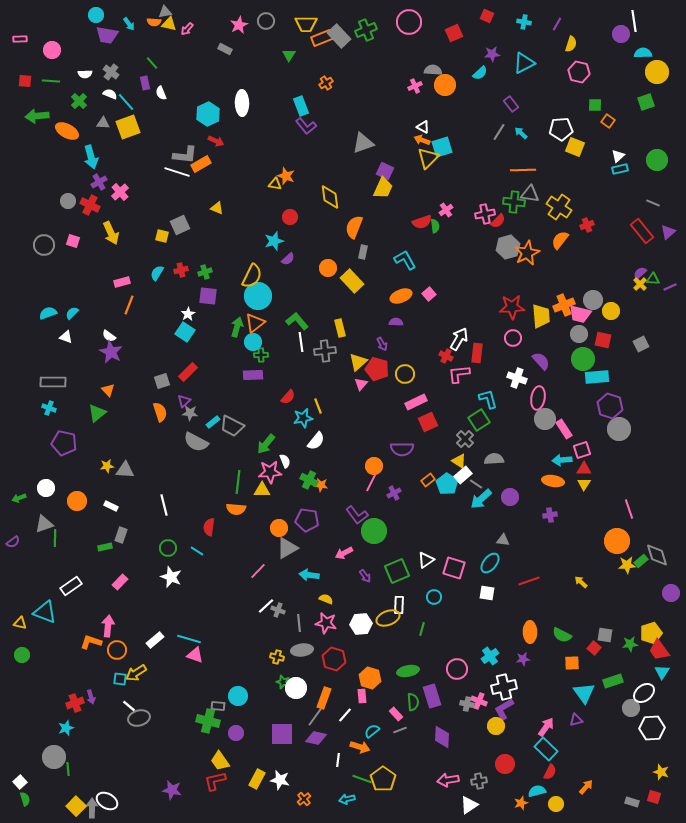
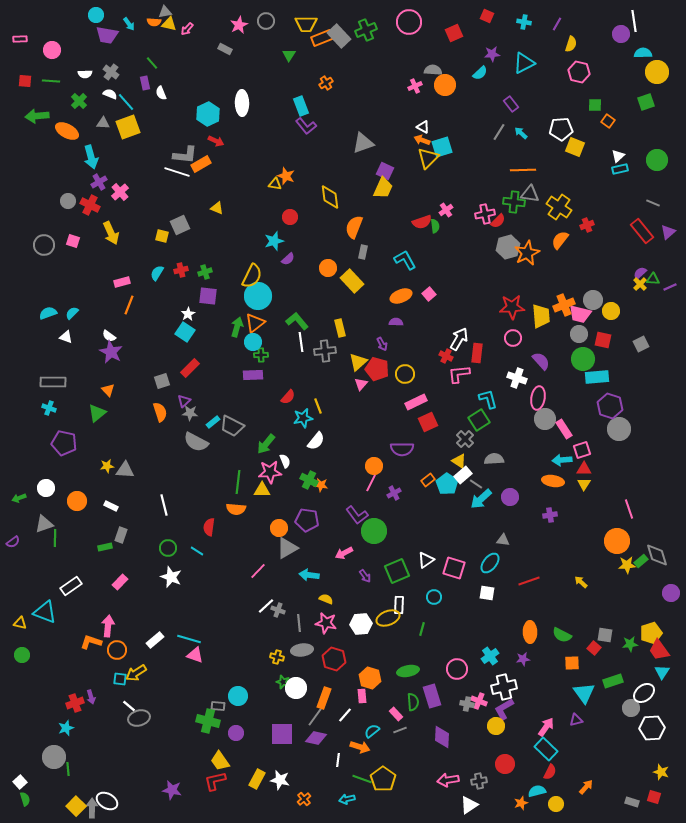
red rectangle at (188, 372): moved 2 px right, 4 px up
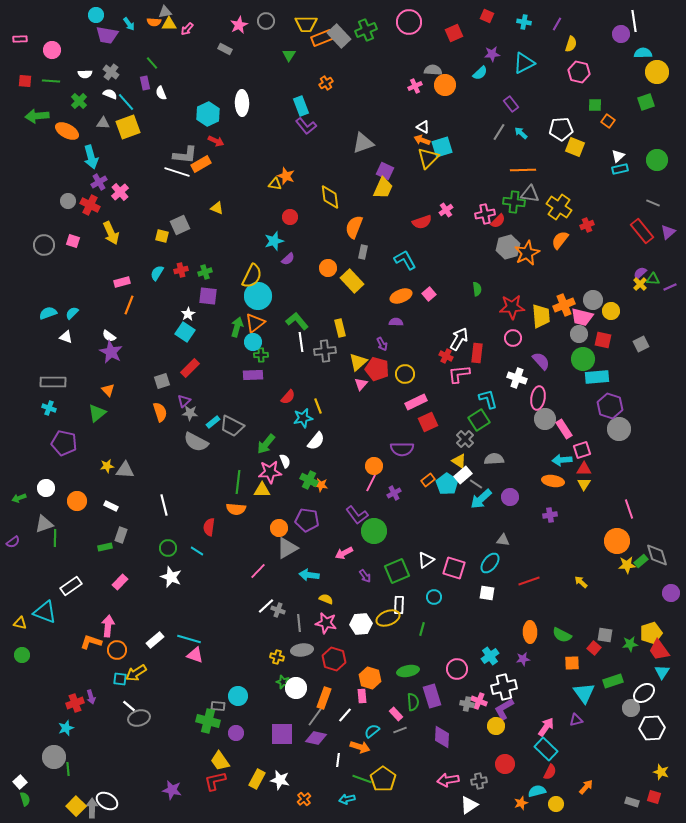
yellow triangle at (169, 24): rotated 14 degrees counterclockwise
green semicircle at (435, 226): moved 42 px right, 63 px down
pink trapezoid at (580, 314): moved 2 px right, 3 px down
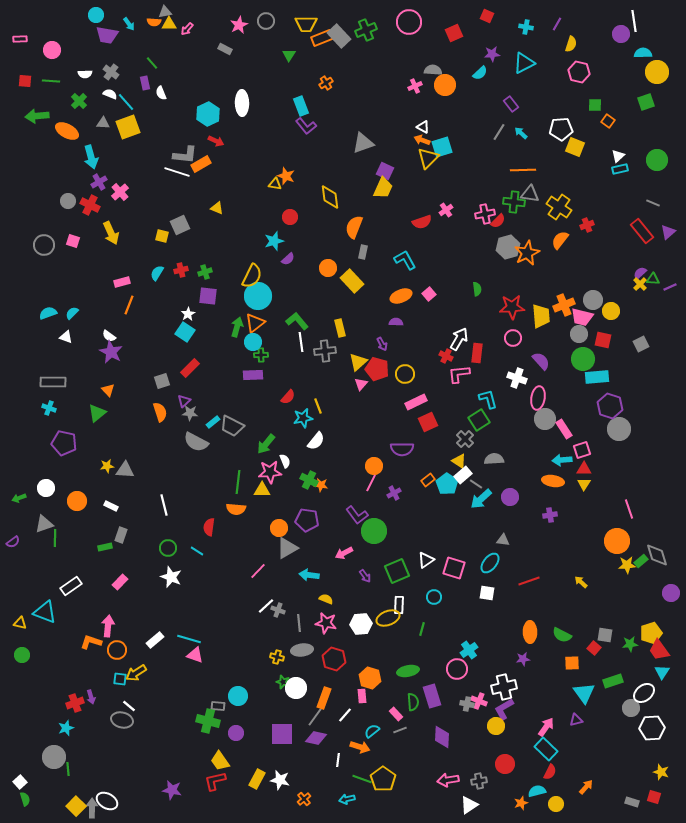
cyan cross at (524, 22): moved 2 px right, 5 px down
cyan cross at (490, 656): moved 21 px left, 6 px up
gray ellipse at (139, 718): moved 17 px left, 2 px down; rotated 30 degrees clockwise
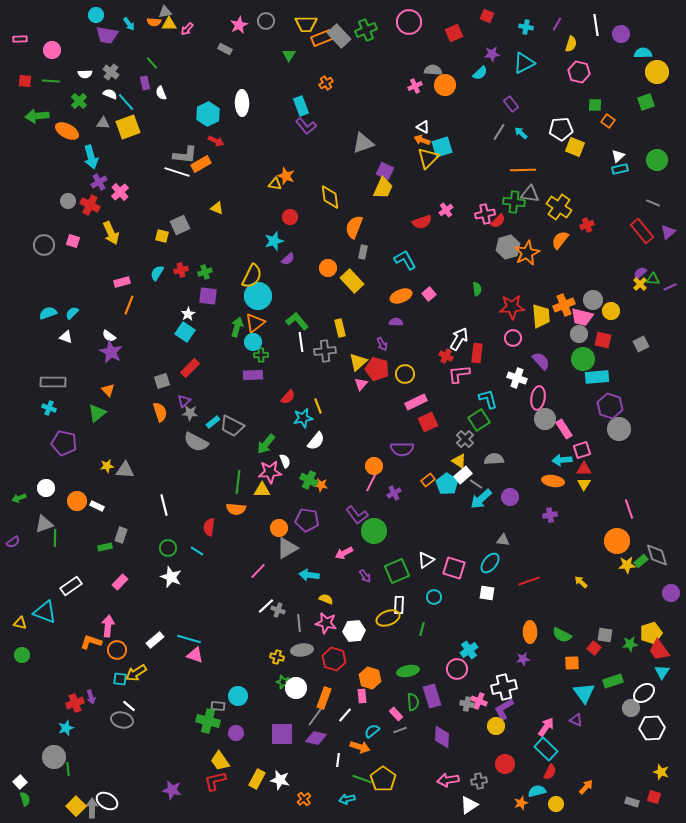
white line at (634, 21): moved 38 px left, 4 px down
white rectangle at (111, 506): moved 14 px left
white hexagon at (361, 624): moved 7 px left, 7 px down
purple triangle at (576, 720): rotated 40 degrees clockwise
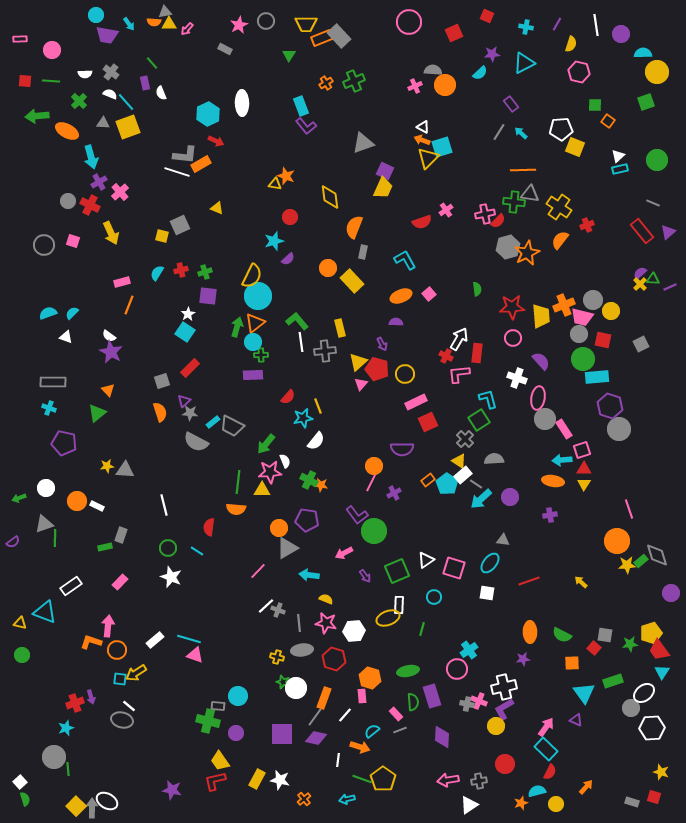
green cross at (366, 30): moved 12 px left, 51 px down
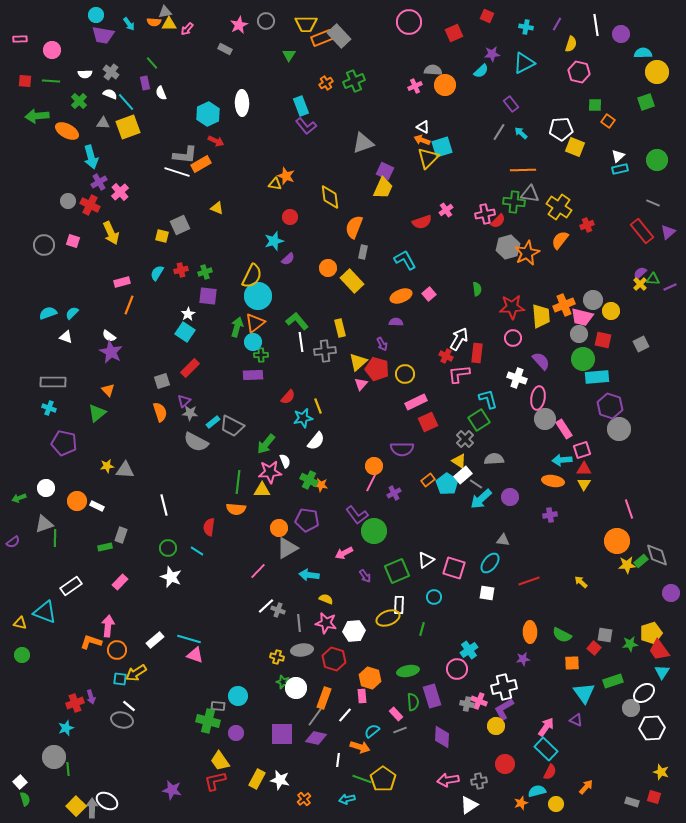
purple trapezoid at (107, 35): moved 4 px left
cyan semicircle at (480, 73): moved 1 px right, 2 px up
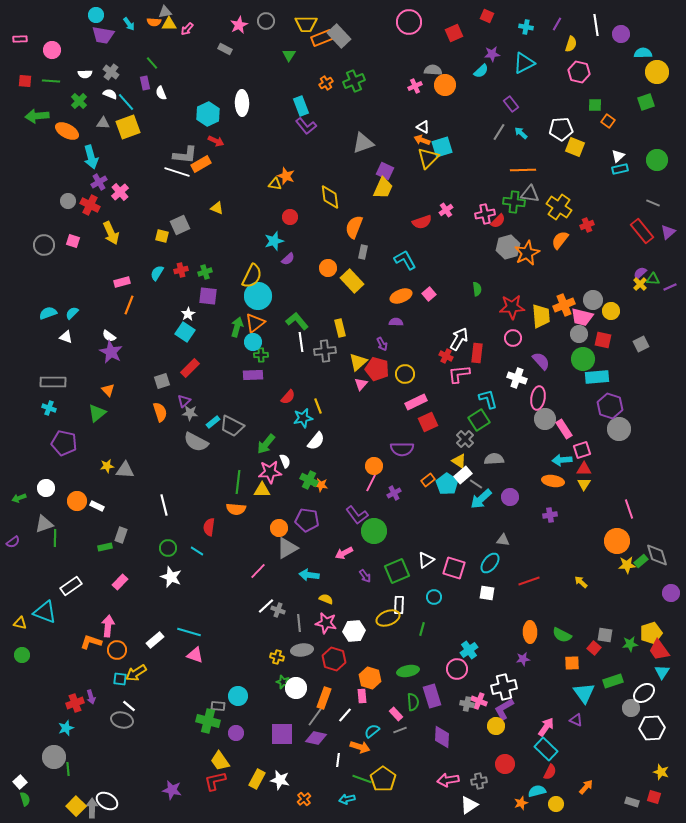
cyan line at (189, 639): moved 7 px up
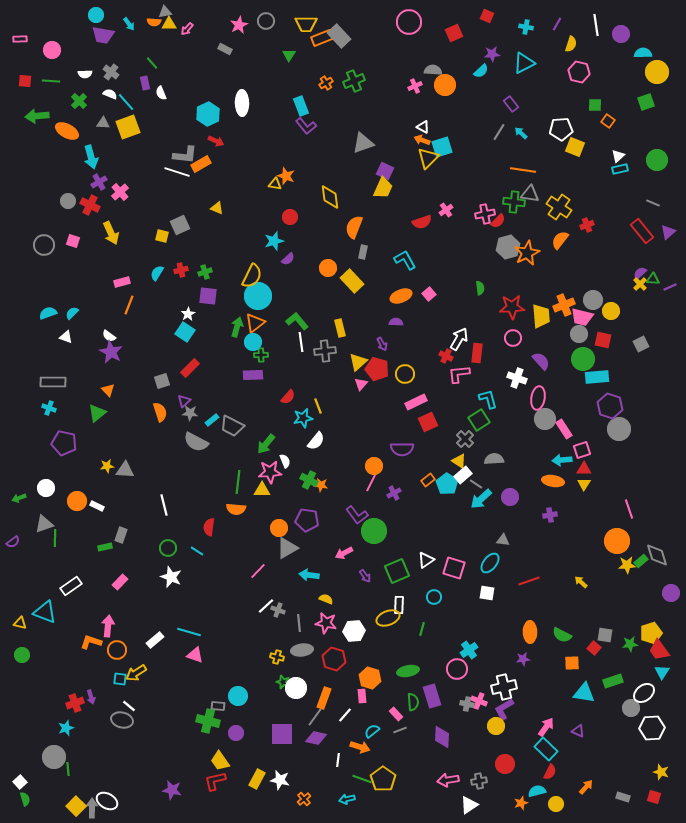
orange line at (523, 170): rotated 10 degrees clockwise
green semicircle at (477, 289): moved 3 px right, 1 px up
cyan rectangle at (213, 422): moved 1 px left, 2 px up
cyan triangle at (584, 693): rotated 45 degrees counterclockwise
purple triangle at (576, 720): moved 2 px right, 11 px down
gray rectangle at (632, 802): moved 9 px left, 5 px up
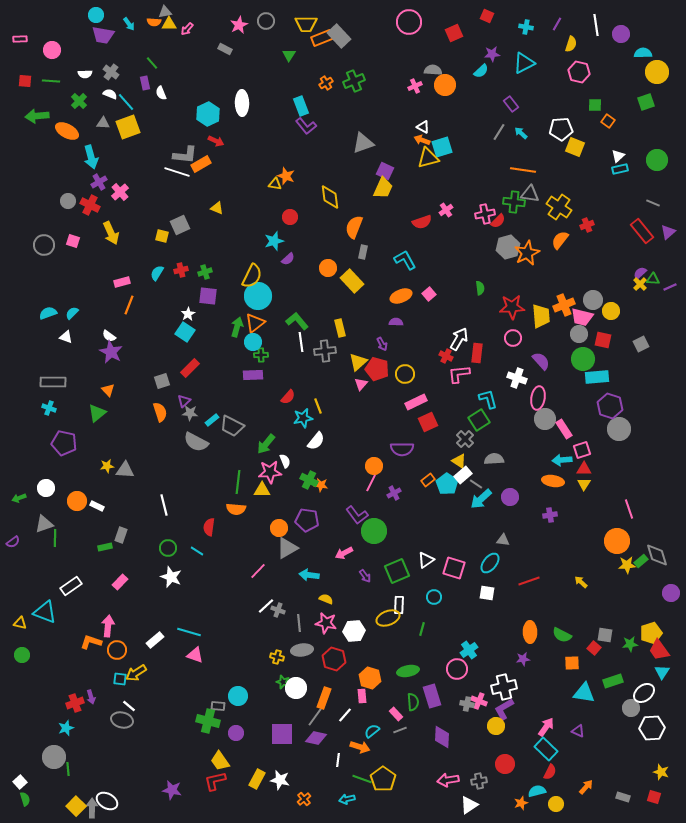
yellow triangle at (428, 158): rotated 30 degrees clockwise
